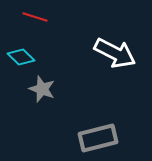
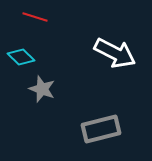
gray rectangle: moved 3 px right, 9 px up
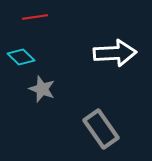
red line: rotated 25 degrees counterclockwise
white arrow: rotated 30 degrees counterclockwise
gray rectangle: rotated 69 degrees clockwise
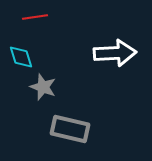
cyan diamond: rotated 28 degrees clockwise
gray star: moved 1 px right, 2 px up
gray rectangle: moved 31 px left; rotated 42 degrees counterclockwise
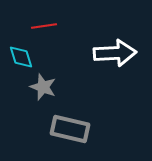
red line: moved 9 px right, 9 px down
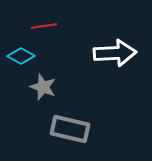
cyan diamond: moved 1 px up; rotated 44 degrees counterclockwise
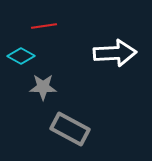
gray star: rotated 20 degrees counterclockwise
gray rectangle: rotated 15 degrees clockwise
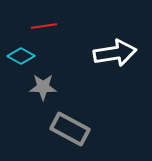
white arrow: rotated 6 degrees counterclockwise
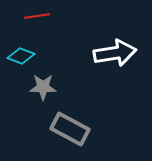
red line: moved 7 px left, 10 px up
cyan diamond: rotated 8 degrees counterclockwise
